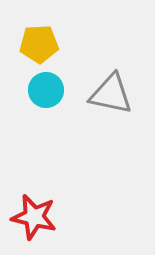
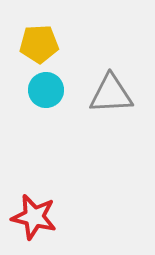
gray triangle: rotated 15 degrees counterclockwise
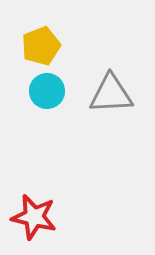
yellow pentagon: moved 2 px right, 2 px down; rotated 18 degrees counterclockwise
cyan circle: moved 1 px right, 1 px down
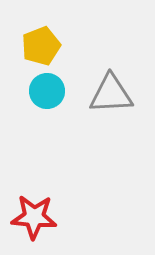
red star: rotated 9 degrees counterclockwise
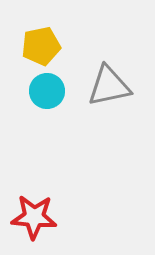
yellow pentagon: rotated 9 degrees clockwise
gray triangle: moved 2 px left, 8 px up; rotated 9 degrees counterclockwise
